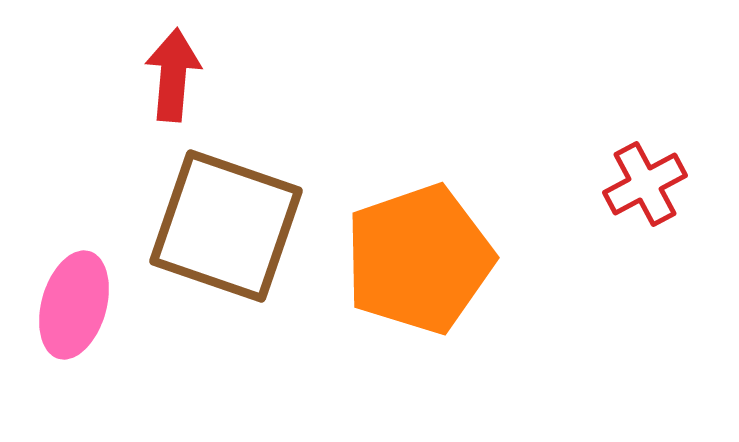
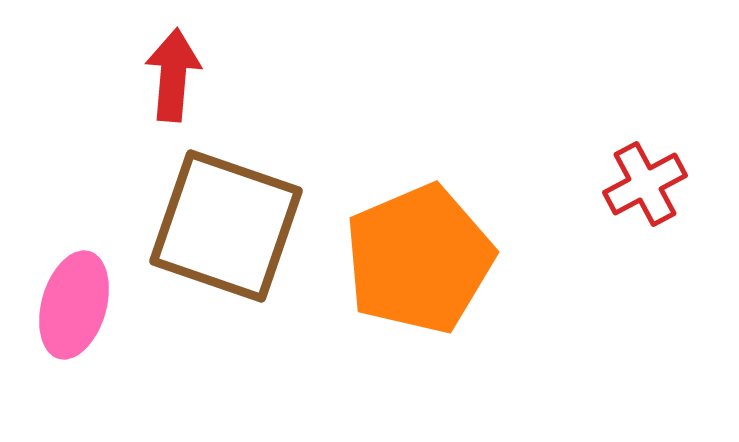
orange pentagon: rotated 4 degrees counterclockwise
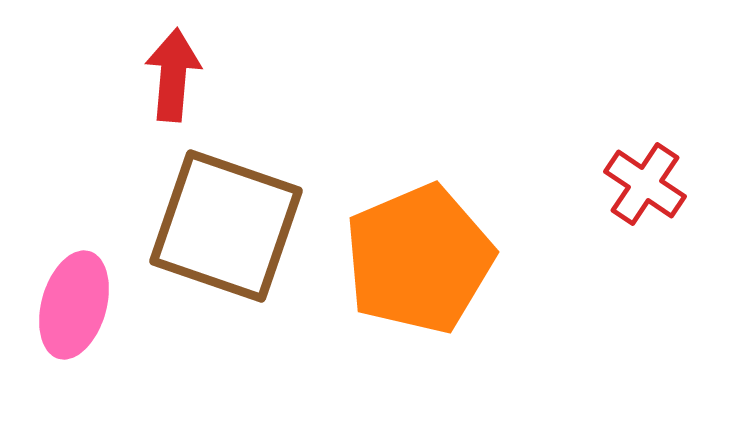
red cross: rotated 28 degrees counterclockwise
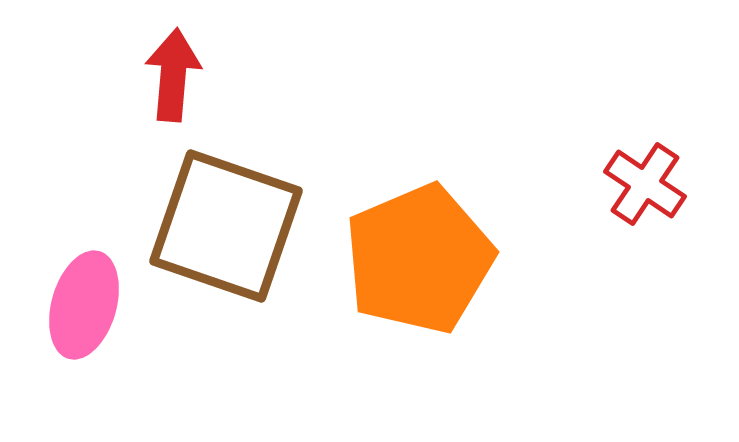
pink ellipse: moved 10 px right
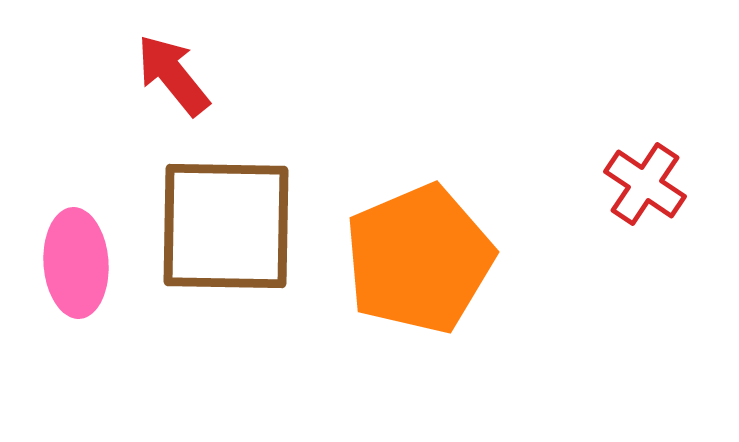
red arrow: rotated 44 degrees counterclockwise
brown square: rotated 18 degrees counterclockwise
pink ellipse: moved 8 px left, 42 px up; rotated 20 degrees counterclockwise
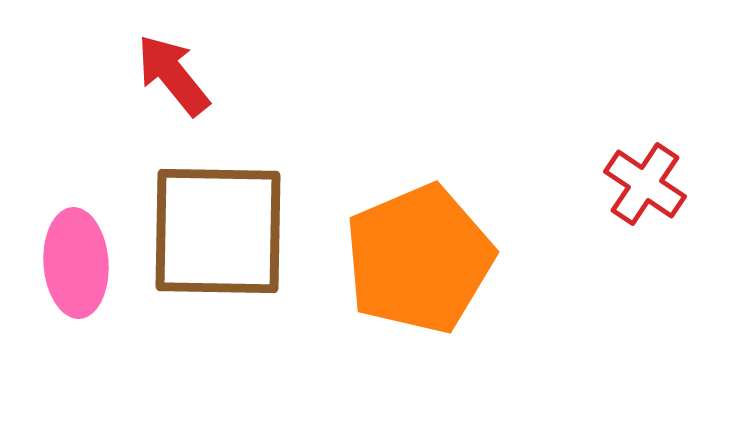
brown square: moved 8 px left, 5 px down
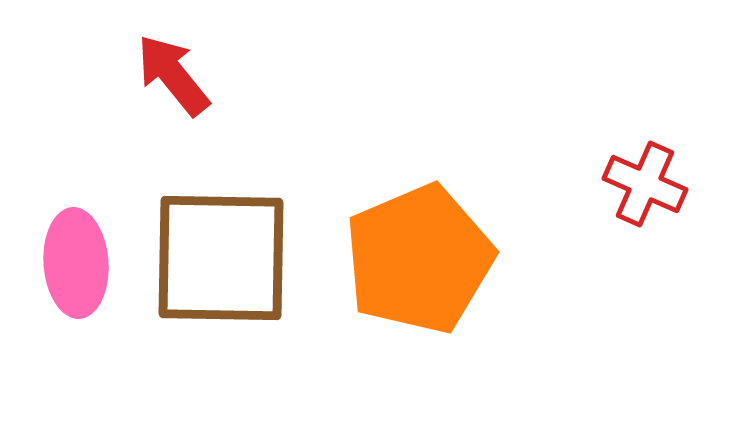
red cross: rotated 10 degrees counterclockwise
brown square: moved 3 px right, 27 px down
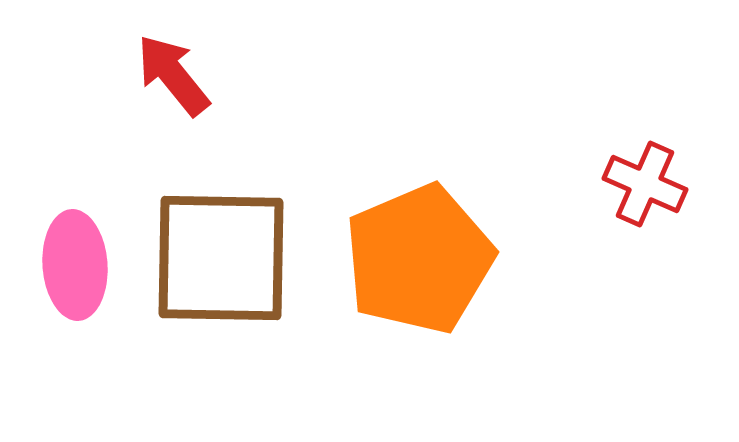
pink ellipse: moved 1 px left, 2 px down
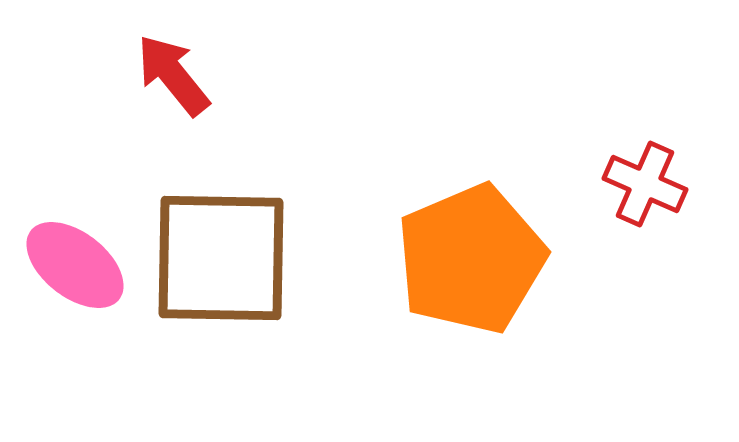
orange pentagon: moved 52 px right
pink ellipse: rotated 48 degrees counterclockwise
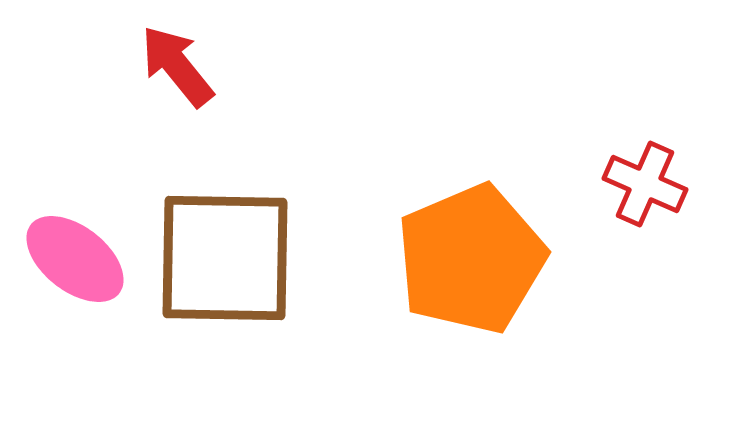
red arrow: moved 4 px right, 9 px up
brown square: moved 4 px right
pink ellipse: moved 6 px up
